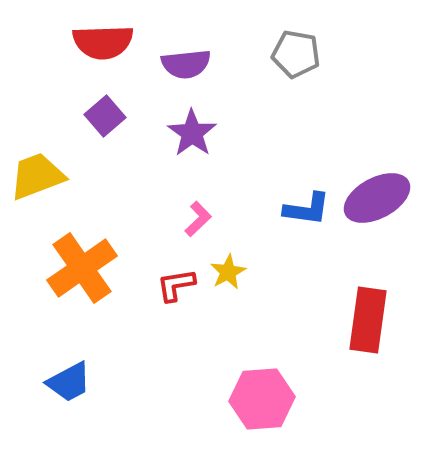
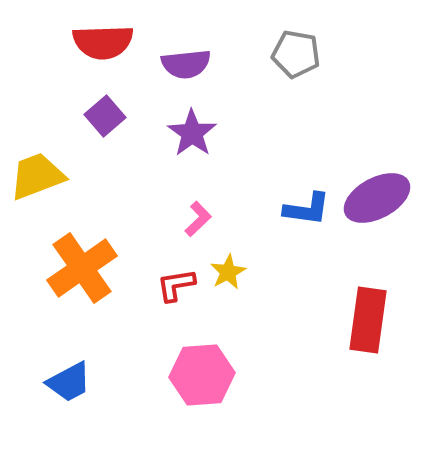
pink hexagon: moved 60 px left, 24 px up
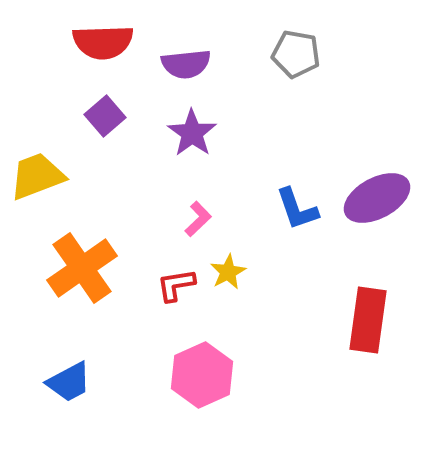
blue L-shape: moved 10 px left; rotated 63 degrees clockwise
pink hexagon: rotated 20 degrees counterclockwise
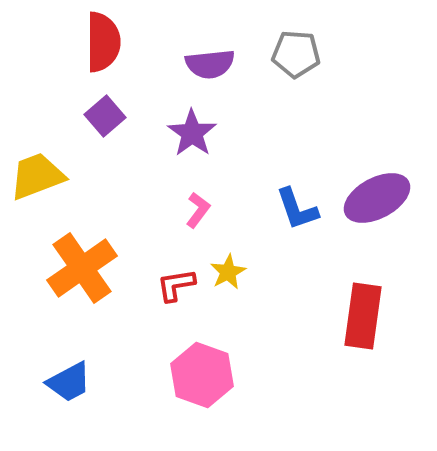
red semicircle: rotated 88 degrees counterclockwise
gray pentagon: rotated 6 degrees counterclockwise
purple semicircle: moved 24 px right
pink L-shape: moved 9 px up; rotated 9 degrees counterclockwise
red rectangle: moved 5 px left, 4 px up
pink hexagon: rotated 16 degrees counterclockwise
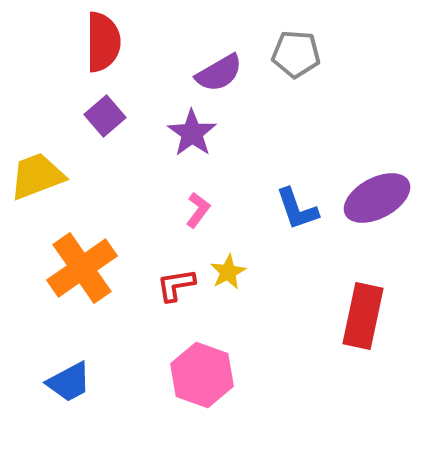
purple semicircle: moved 9 px right, 9 px down; rotated 24 degrees counterclockwise
red rectangle: rotated 4 degrees clockwise
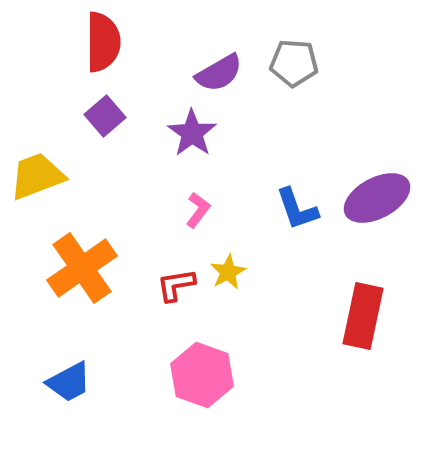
gray pentagon: moved 2 px left, 9 px down
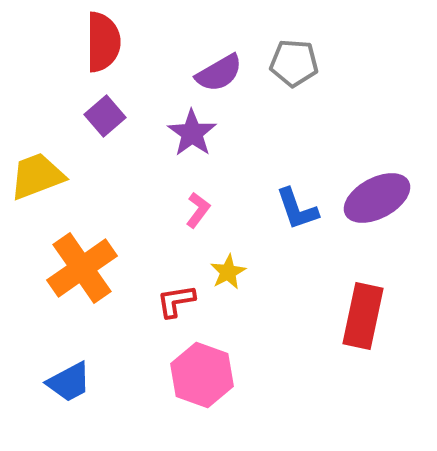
red L-shape: moved 16 px down
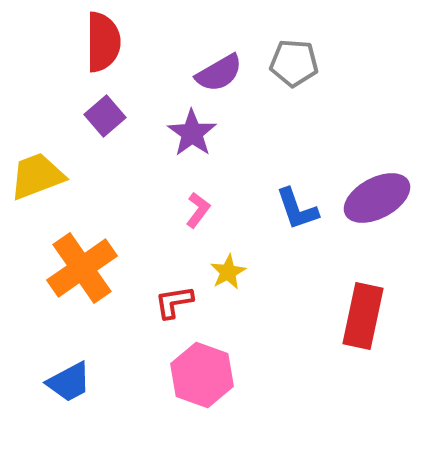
red L-shape: moved 2 px left, 1 px down
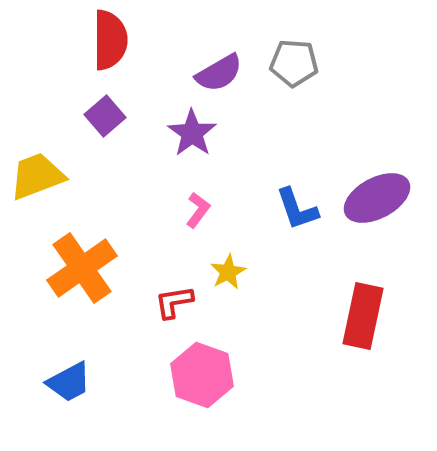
red semicircle: moved 7 px right, 2 px up
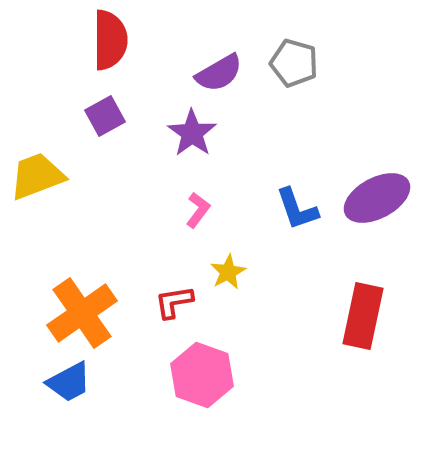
gray pentagon: rotated 12 degrees clockwise
purple square: rotated 12 degrees clockwise
orange cross: moved 45 px down
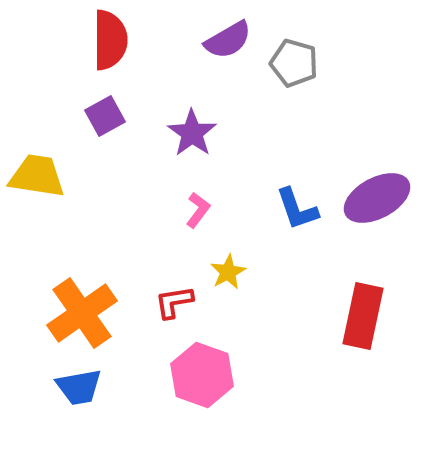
purple semicircle: moved 9 px right, 33 px up
yellow trapezoid: rotated 30 degrees clockwise
blue trapezoid: moved 10 px right, 5 px down; rotated 18 degrees clockwise
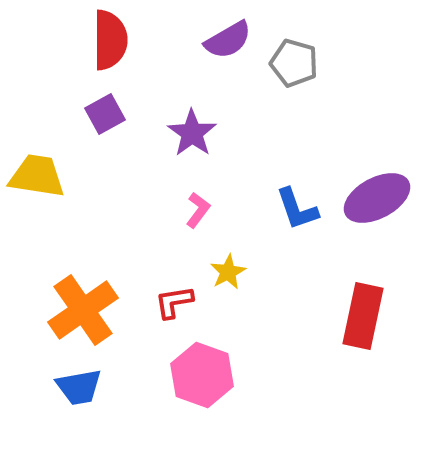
purple square: moved 2 px up
orange cross: moved 1 px right, 3 px up
